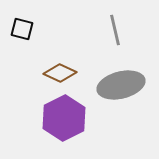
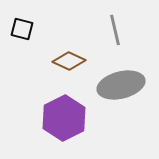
brown diamond: moved 9 px right, 12 px up
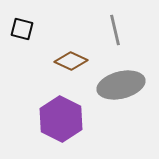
brown diamond: moved 2 px right
purple hexagon: moved 3 px left, 1 px down; rotated 6 degrees counterclockwise
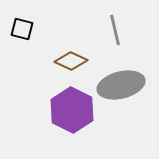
purple hexagon: moved 11 px right, 9 px up
